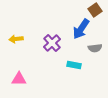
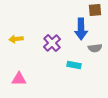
brown square: rotated 32 degrees clockwise
blue arrow: rotated 35 degrees counterclockwise
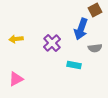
brown square: rotated 24 degrees counterclockwise
blue arrow: rotated 20 degrees clockwise
pink triangle: moved 3 px left; rotated 28 degrees counterclockwise
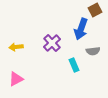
yellow arrow: moved 8 px down
gray semicircle: moved 2 px left, 3 px down
cyan rectangle: rotated 56 degrees clockwise
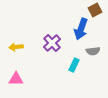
cyan rectangle: rotated 48 degrees clockwise
pink triangle: rotated 28 degrees clockwise
